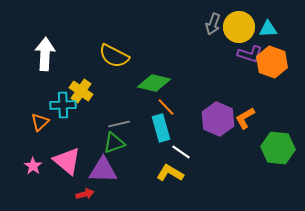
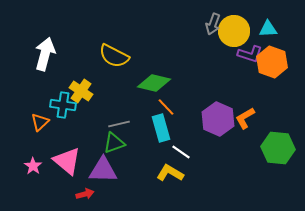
yellow circle: moved 5 px left, 4 px down
white arrow: rotated 12 degrees clockwise
cyan cross: rotated 10 degrees clockwise
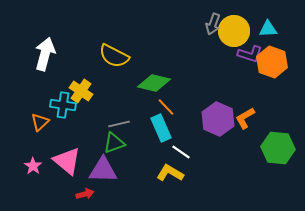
cyan rectangle: rotated 8 degrees counterclockwise
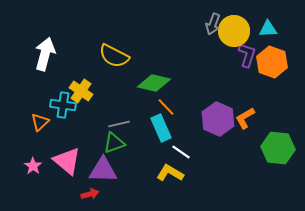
purple L-shape: moved 3 px left, 1 px down; rotated 90 degrees counterclockwise
red arrow: moved 5 px right
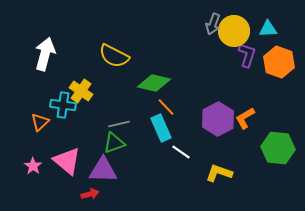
orange hexagon: moved 7 px right
purple hexagon: rotated 8 degrees clockwise
yellow L-shape: moved 49 px right; rotated 12 degrees counterclockwise
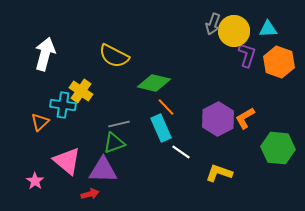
pink star: moved 2 px right, 15 px down
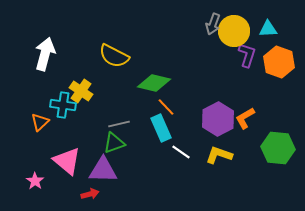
yellow L-shape: moved 18 px up
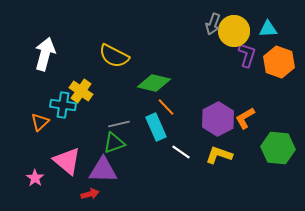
cyan rectangle: moved 5 px left, 1 px up
pink star: moved 3 px up
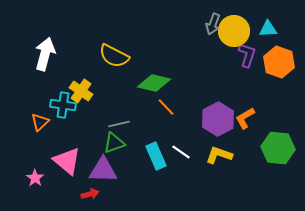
cyan rectangle: moved 29 px down
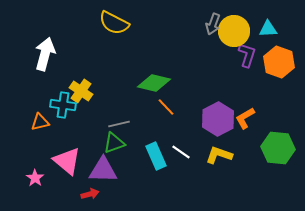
yellow semicircle: moved 33 px up
orange triangle: rotated 30 degrees clockwise
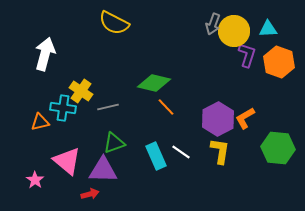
cyan cross: moved 3 px down
gray line: moved 11 px left, 17 px up
yellow L-shape: moved 1 px right, 4 px up; rotated 80 degrees clockwise
pink star: moved 2 px down
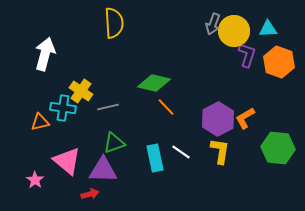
yellow semicircle: rotated 120 degrees counterclockwise
cyan rectangle: moved 1 px left, 2 px down; rotated 12 degrees clockwise
